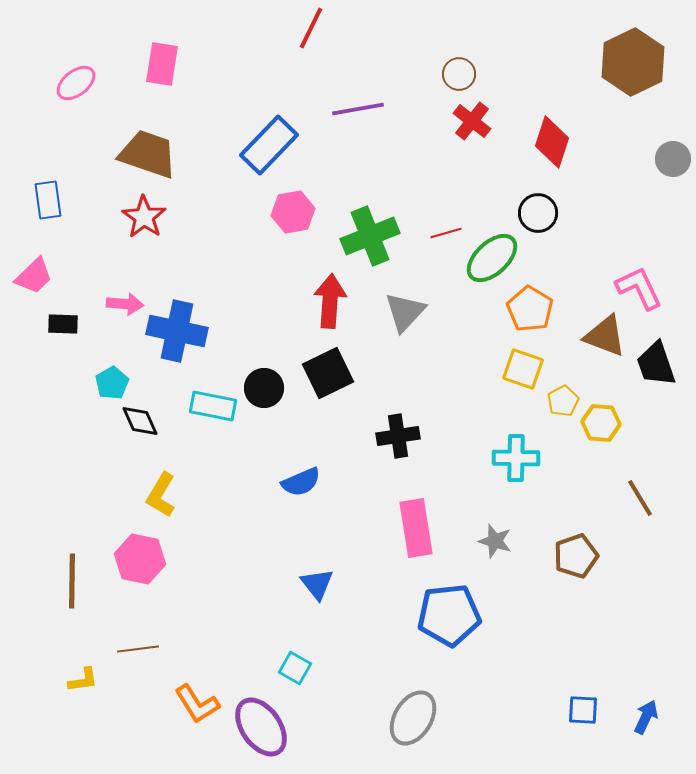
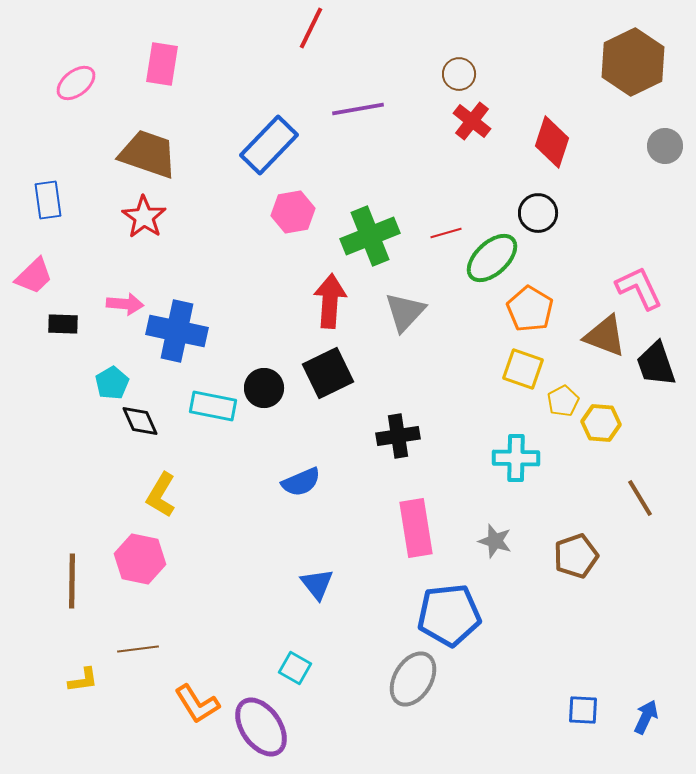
gray circle at (673, 159): moved 8 px left, 13 px up
gray ellipse at (413, 718): moved 39 px up
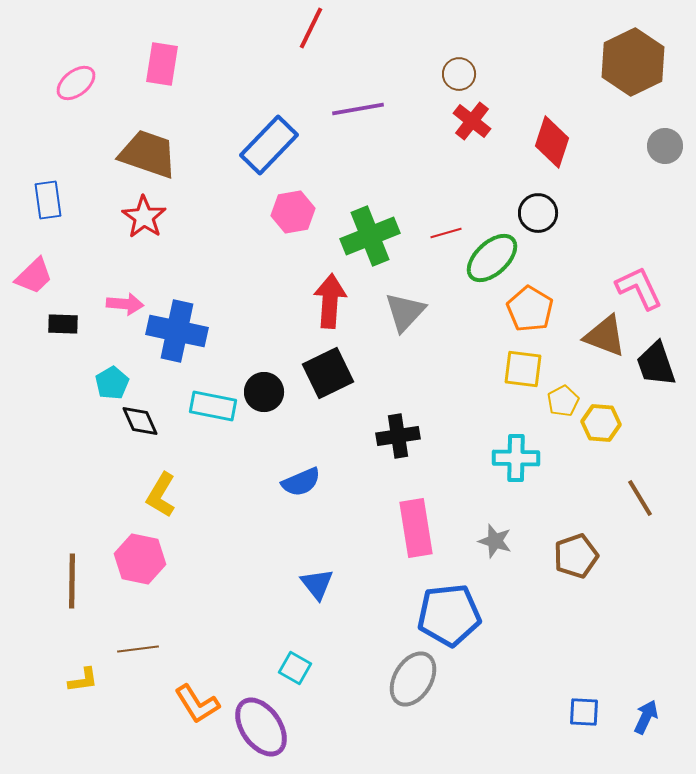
yellow square at (523, 369): rotated 12 degrees counterclockwise
black circle at (264, 388): moved 4 px down
blue square at (583, 710): moved 1 px right, 2 px down
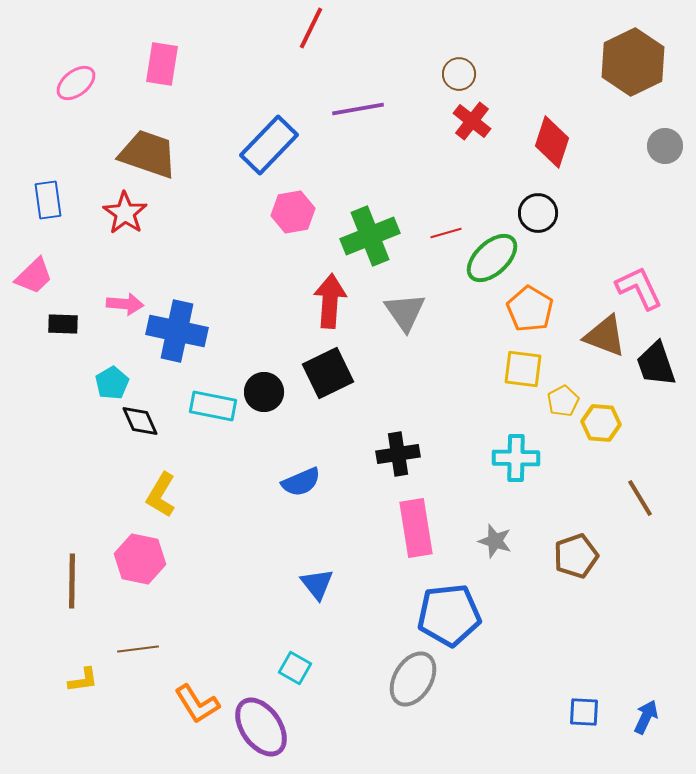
red star at (144, 217): moved 19 px left, 4 px up
gray triangle at (405, 312): rotated 18 degrees counterclockwise
black cross at (398, 436): moved 18 px down
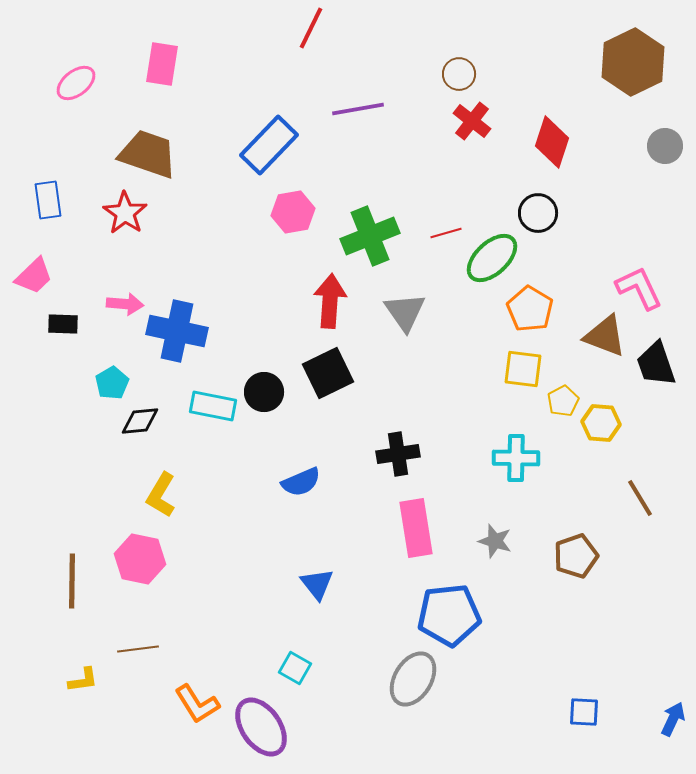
black diamond at (140, 421): rotated 72 degrees counterclockwise
blue arrow at (646, 717): moved 27 px right, 2 px down
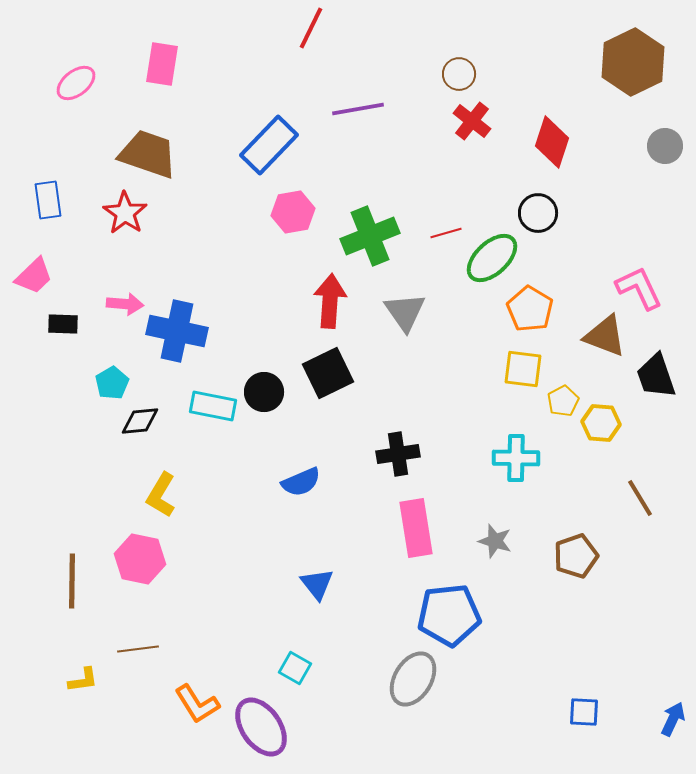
black trapezoid at (656, 364): moved 12 px down
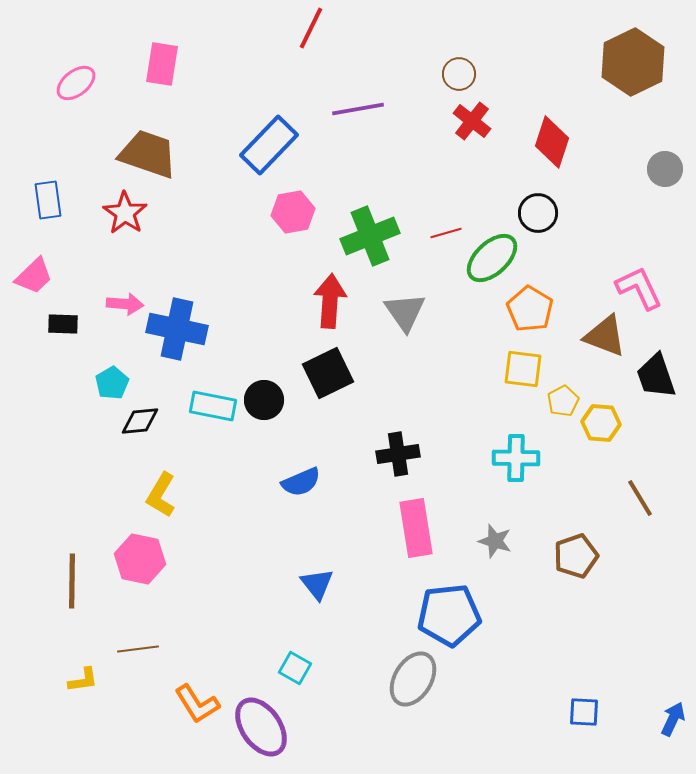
gray circle at (665, 146): moved 23 px down
blue cross at (177, 331): moved 2 px up
black circle at (264, 392): moved 8 px down
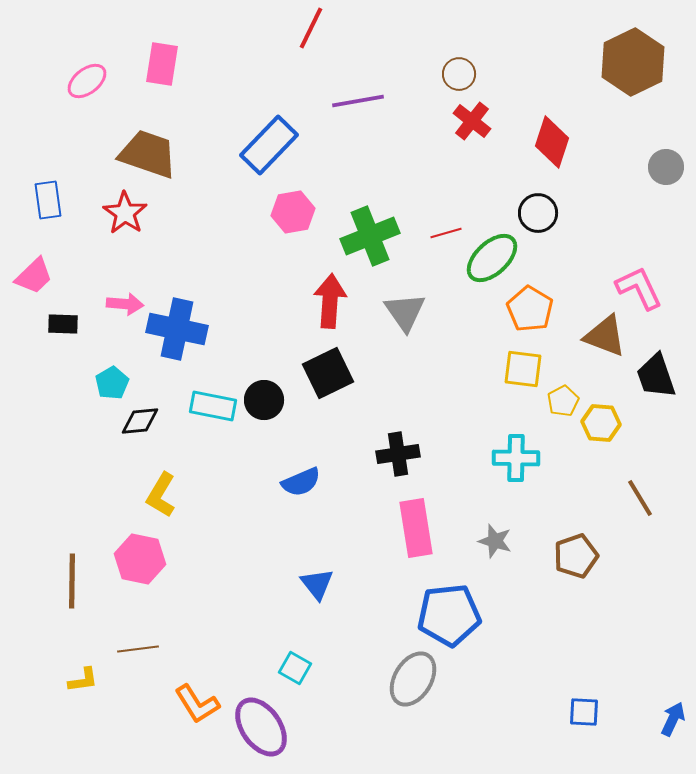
pink ellipse at (76, 83): moved 11 px right, 2 px up
purple line at (358, 109): moved 8 px up
gray circle at (665, 169): moved 1 px right, 2 px up
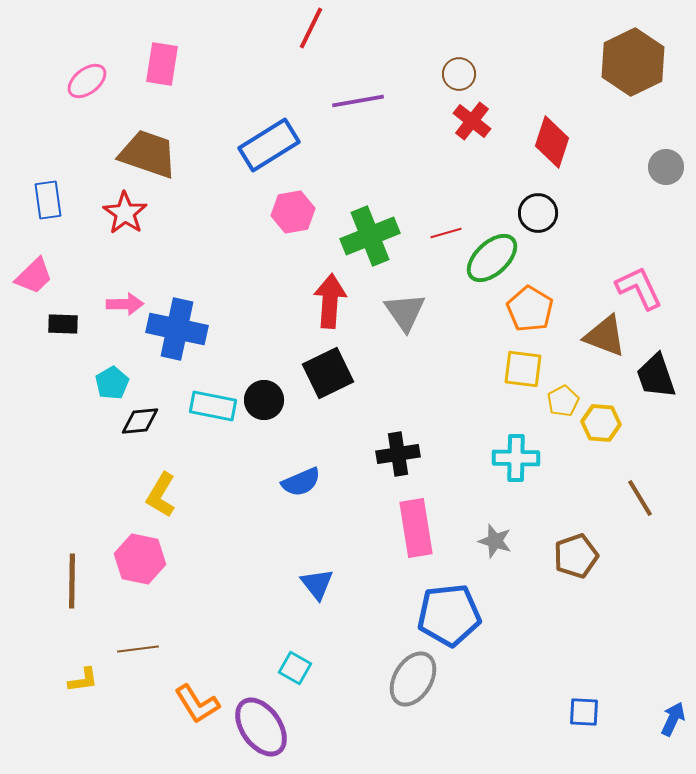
blue rectangle at (269, 145): rotated 14 degrees clockwise
pink arrow at (125, 304): rotated 6 degrees counterclockwise
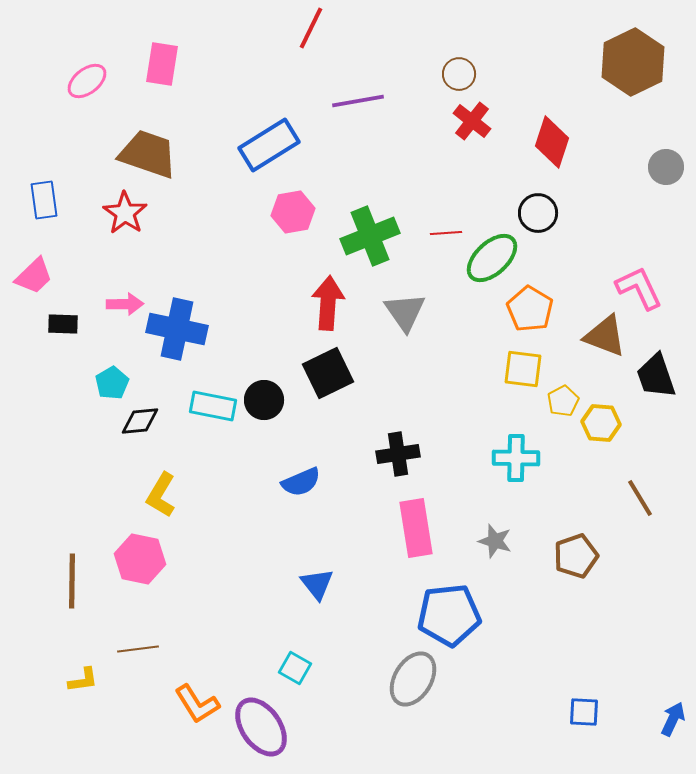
blue rectangle at (48, 200): moved 4 px left
red line at (446, 233): rotated 12 degrees clockwise
red arrow at (330, 301): moved 2 px left, 2 px down
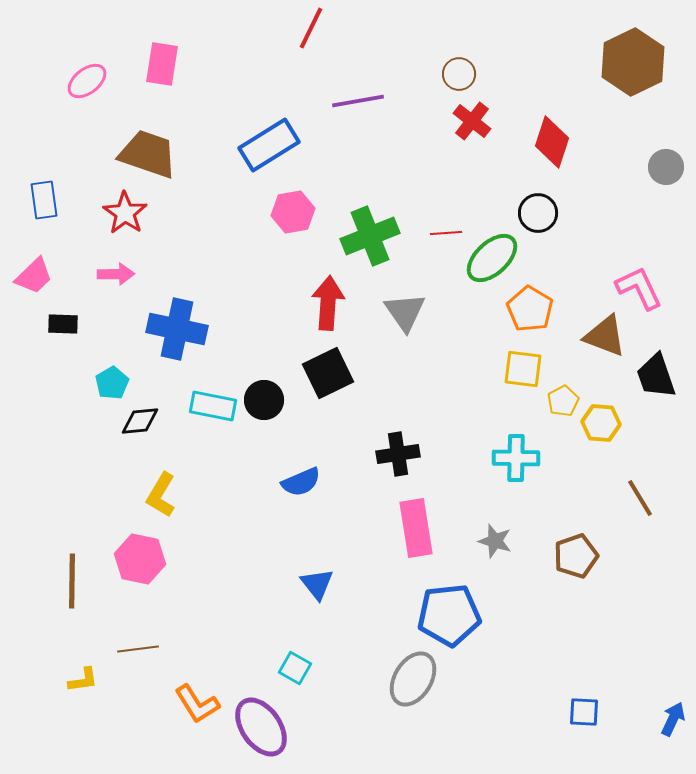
pink arrow at (125, 304): moved 9 px left, 30 px up
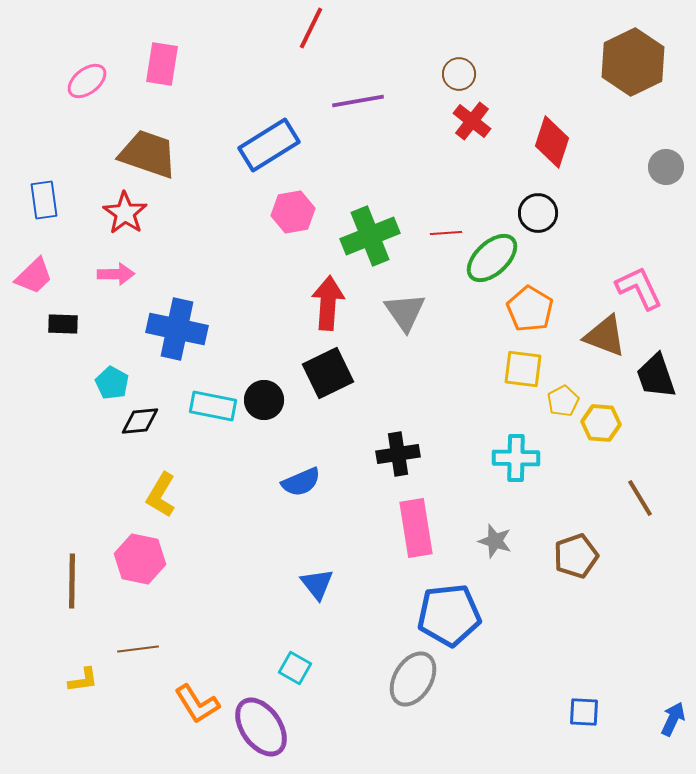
cyan pentagon at (112, 383): rotated 12 degrees counterclockwise
